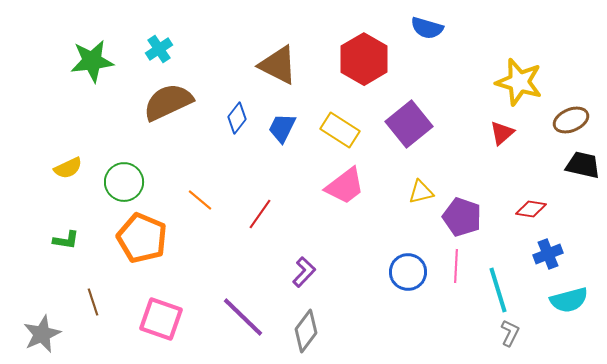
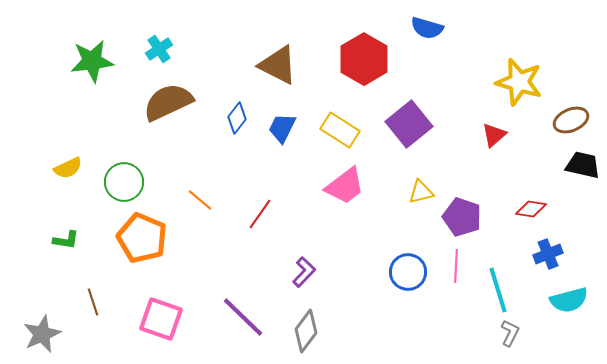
red triangle: moved 8 px left, 2 px down
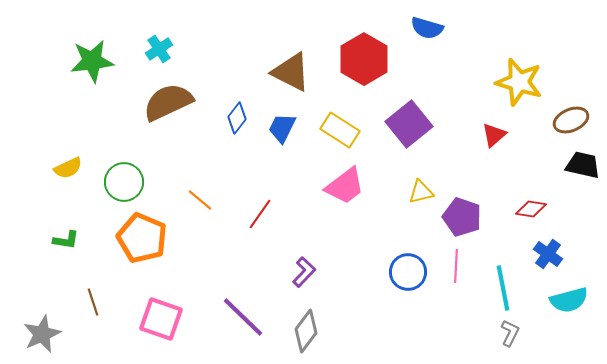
brown triangle: moved 13 px right, 7 px down
blue cross: rotated 32 degrees counterclockwise
cyan line: moved 5 px right, 2 px up; rotated 6 degrees clockwise
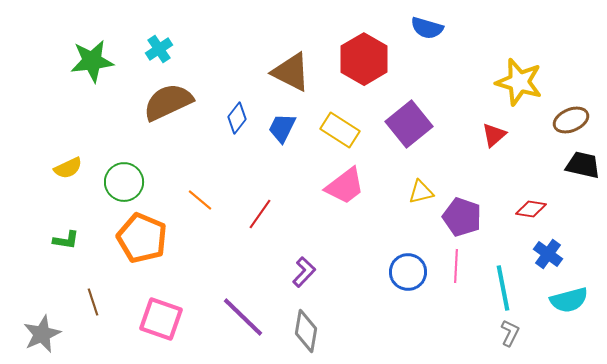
gray diamond: rotated 27 degrees counterclockwise
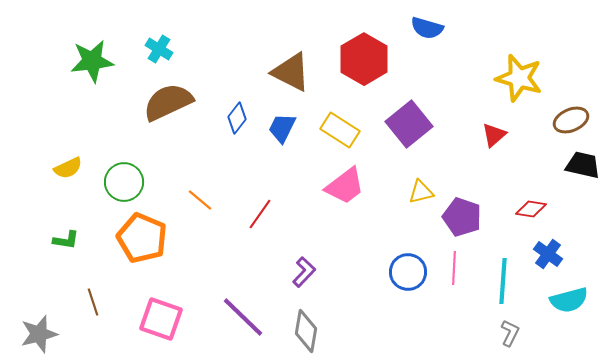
cyan cross: rotated 24 degrees counterclockwise
yellow star: moved 4 px up
pink line: moved 2 px left, 2 px down
cyan line: moved 7 px up; rotated 15 degrees clockwise
gray star: moved 3 px left; rotated 9 degrees clockwise
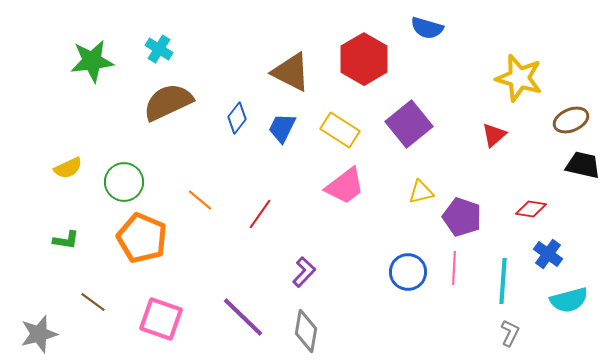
brown line: rotated 36 degrees counterclockwise
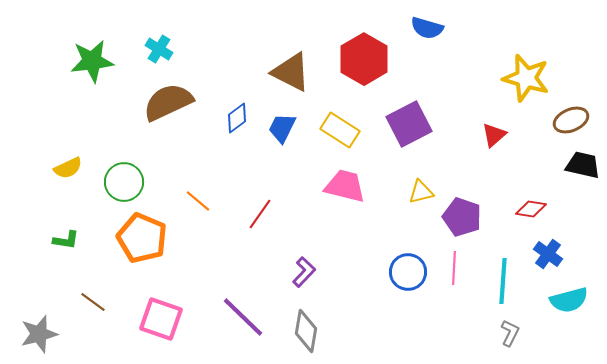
yellow star: moved 7 px right
blue diamond: rotated 16 degrees clockwise
purple square: rotated 12 degrees clockwise
pink trapezoid: rotated 129 degrees counterclockwise
orange line: moved 2 px left, 1 px down
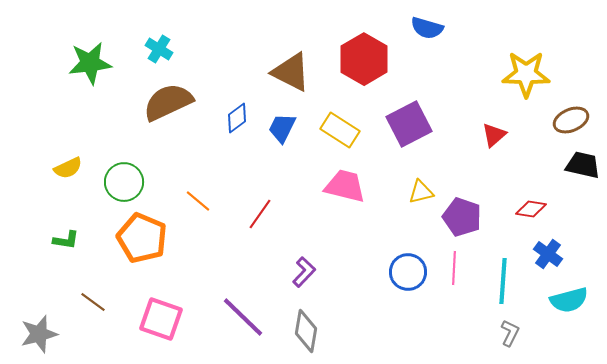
green star: moved 2 px left, 2 px down
yellow star: moved 4 px up; rotated 15 degrees counterclockwise
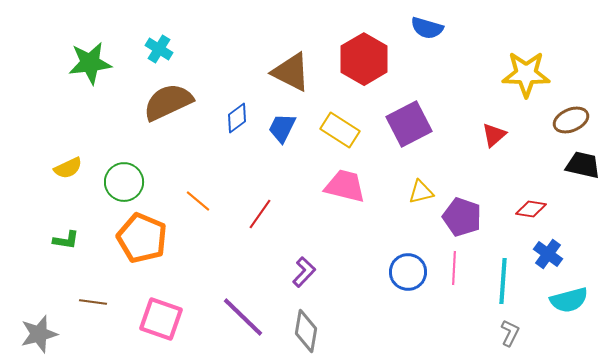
brown line: rotated 28 degrees counterclockwise
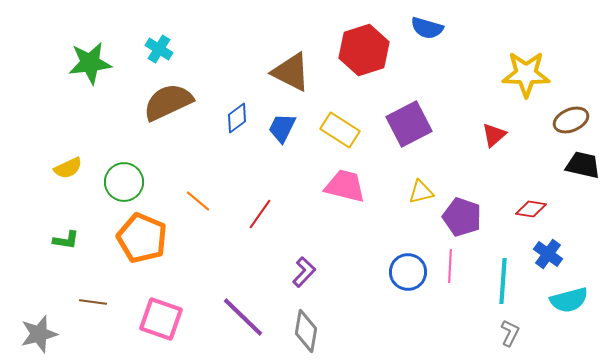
red hexagon: moved 9 px up; rotated 12 degrees clockwise
pink line: moved 4 px left, 2 px up
